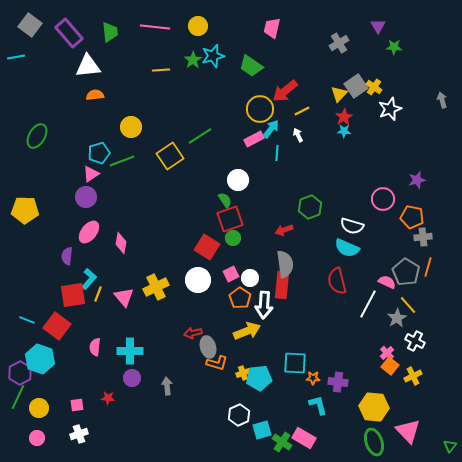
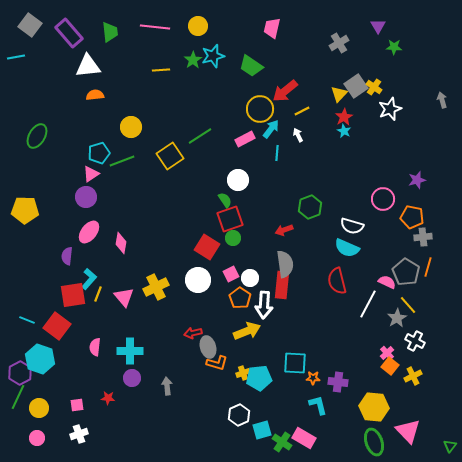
cyan star at (344, 131): rotated 24 degrees clockwise
pink rectangle at (254, 139): moved 9 px left
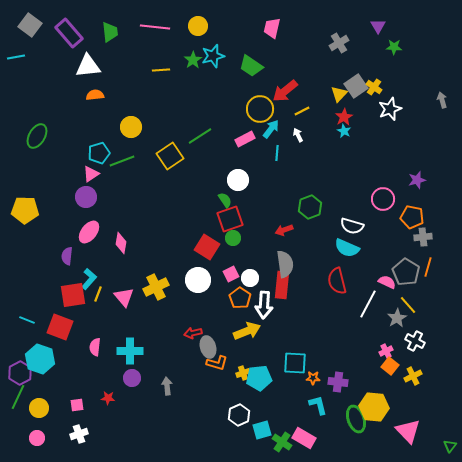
red square at (57, 326): moved 3 px right, 1 px down; rotated 16 degrees counterclockwise
pink cross at (387, 353): moved 1 px left, 2 px up; rotated 16 degrees clockwise
green ellipse at (374, 442): moved 18 px left, 23 px up
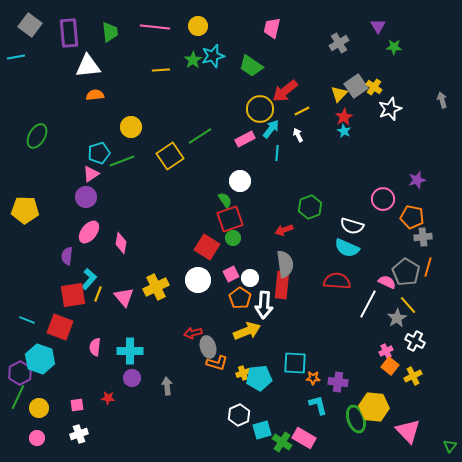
purple rectangle at (69, 33): rotated 36 degrees clockwise
white circle at (238, 180): moved 2 px right, 1 px down
red semicircle at (337, 281): rotated 108 degrees clockwise
